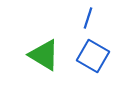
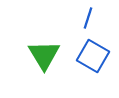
green triangle: rotated 28 degrees clockwise
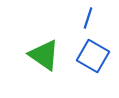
green triangle: rotated 24 degrees counterclockwise
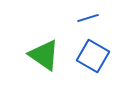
blue line: rotated 55 degrees clockwise
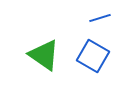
blue line: moved 12 px right
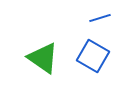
green triangle: moved 1 px left, 3 px down
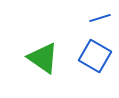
blue square: moved 2 px right
